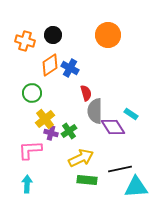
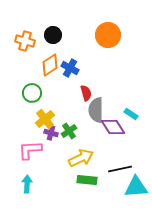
gray semicircle: moved 1 px right, 1 px up
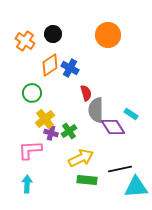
black circle: moved 1 px up
orange cross: rotated 18 degrees clockwise
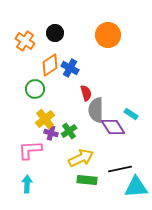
black circle: moved 2 px right, 1 px up
green circle: moved 3 px right, 4 px up
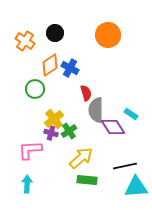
yellow cross: moved 9 px right
yellow arrow: rotated 15 degrees counterclockwise
black line: moved 5 px right, 3 px up
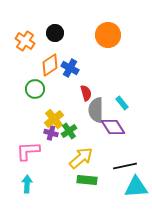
cyan rectangle: moved 9 px left, 11 px up; rotated 16 degrees clockwise
pink L-shape: moved 2 px left, 1 px down
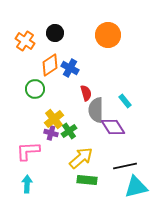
cyan rectangle: moved 3 px right, 2 px up
cyan triangle: rotated 10 degrees counterclockwise
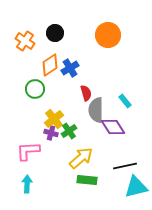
blue cross: rotated 30 degrees clockwise
